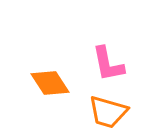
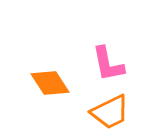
orange trapezoid: moved 2 px right; rotated 42 degrees counterclockwise
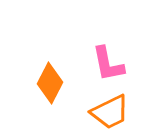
orange diamond: rotated 60 degrees clockwise
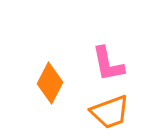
orange trapezoid: rotated 6 degrees clockwise
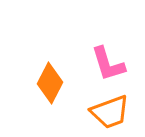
pink L-shape: rotated 6 degrees counterclockwise
